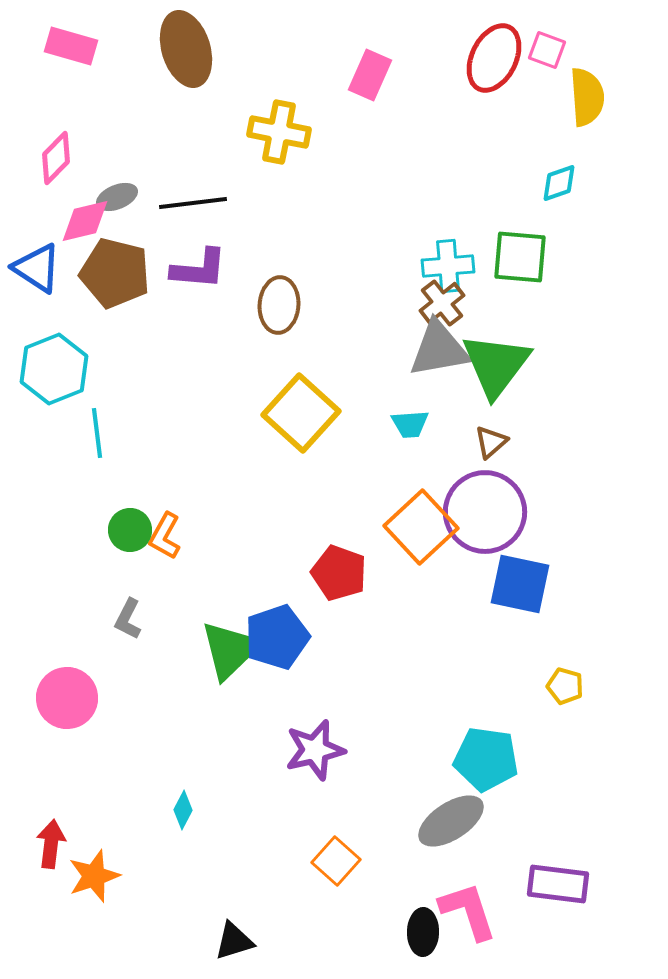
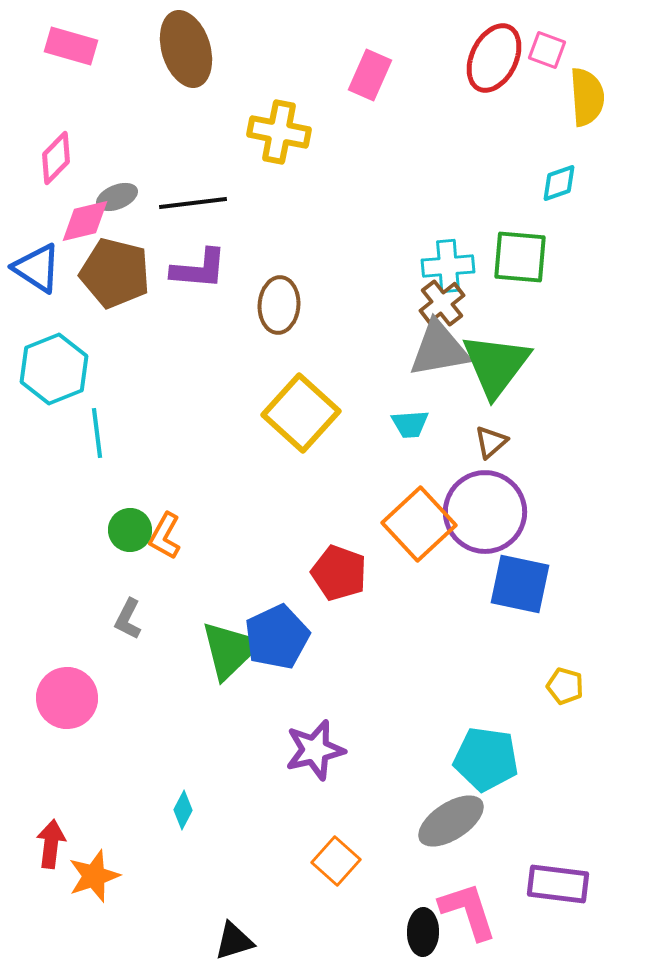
orange square at (421, 527): moved 2 px left, 3 px up
blue pentagon at (277, 637): rotated 6 degrees counterclockwise
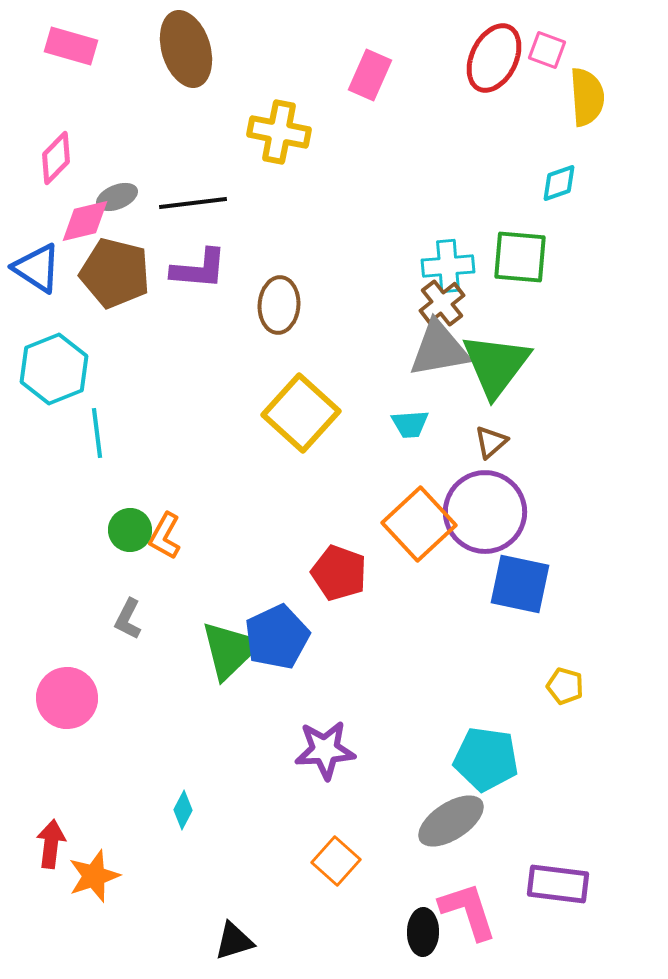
purple star at (315, 750): moved 10 px right; rotated 10 degrees clockwise
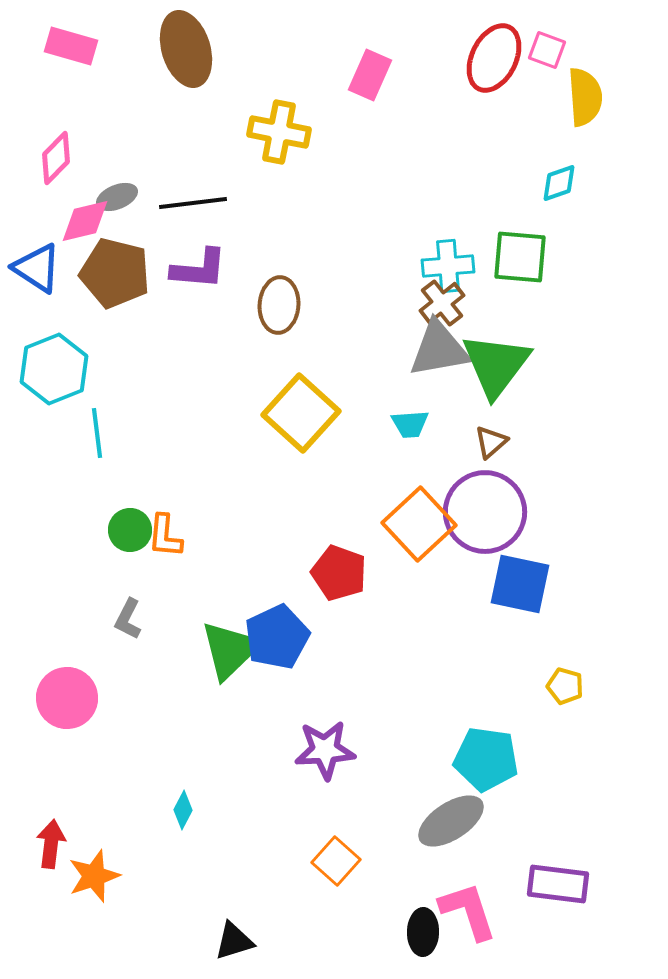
yellow semicircle at (587, 97): moved 2 px left
orange L-shape at (165, 536): rotated 24 degrees counterclockwise
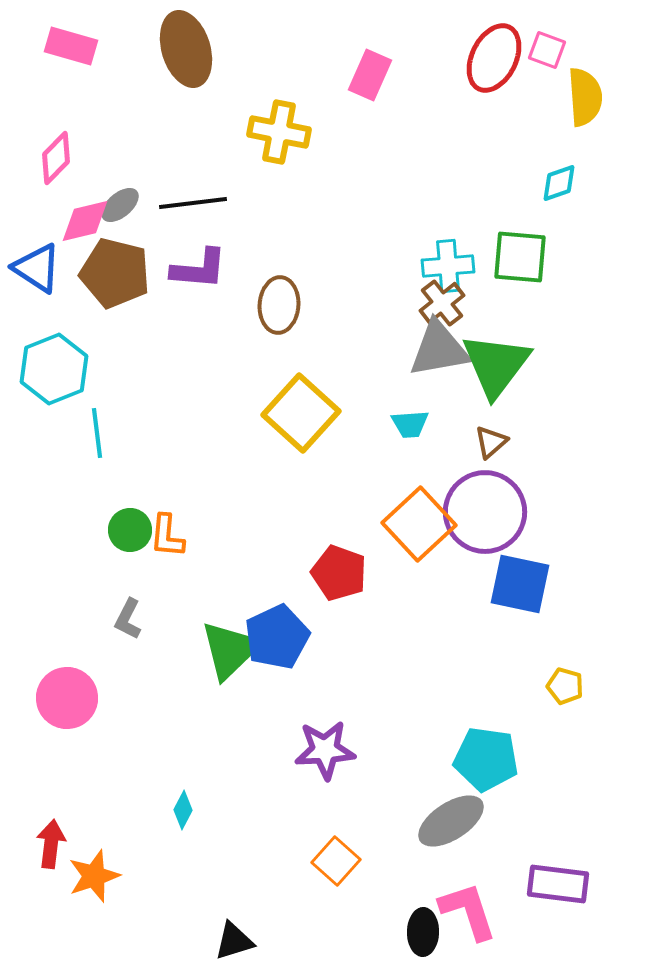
gray ellipse at (117, 197): moved 3 px right, 8 px down; rotated 18 degrees counterclockwise
orange L-shape at (165, 536): moved 2 px right
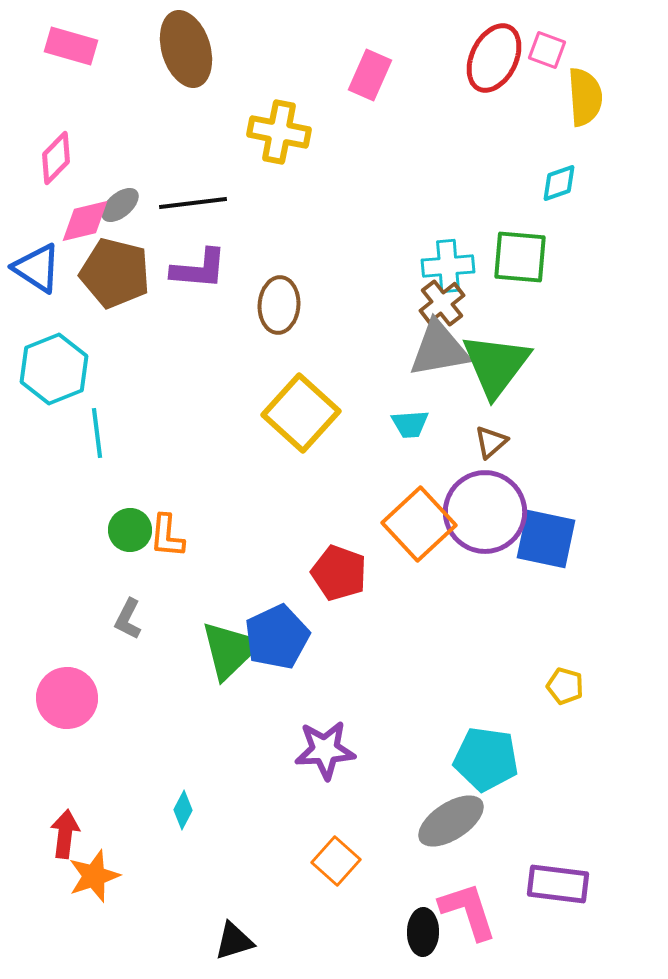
blue square at (520, 584): moved 26 px right, 45 px up
red arrow at (51, 844): moved 14 px right, 10 px up
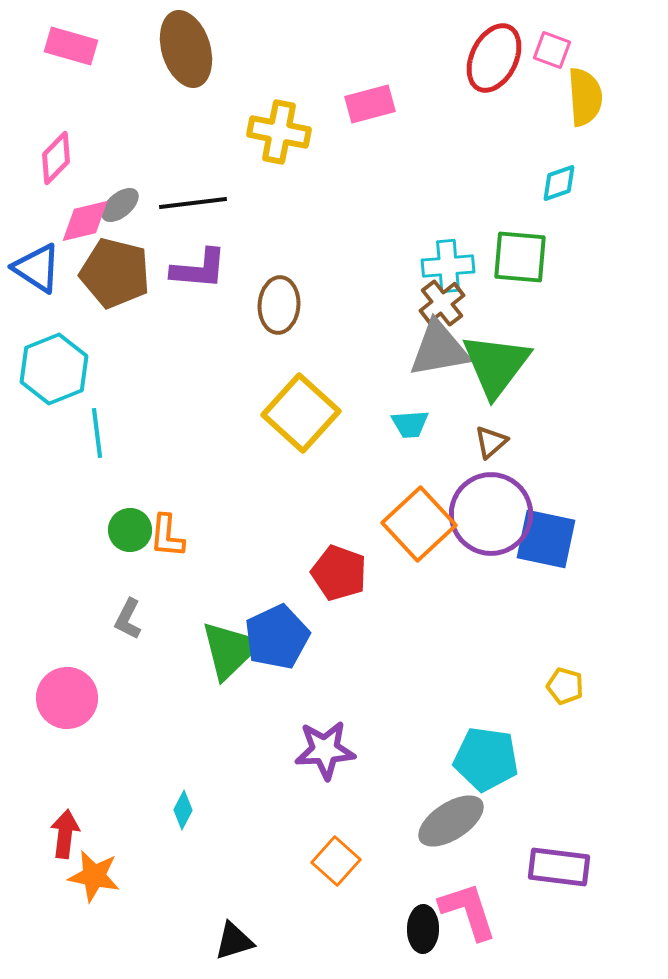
pink square at (547, 50): moved 5 px right
pink rectangle at (370, 75): moved 29 px down; rotated 51 degrees clockwise
purple circle at (485, 512): moved 6 px right, 2 px down
orange star at (94, 876): rotated 30 degrees clockwise
purple rectangle at (558, 884): moved 1 px right, 17 px up
black ellipse at (423, 932): moved 3 px up
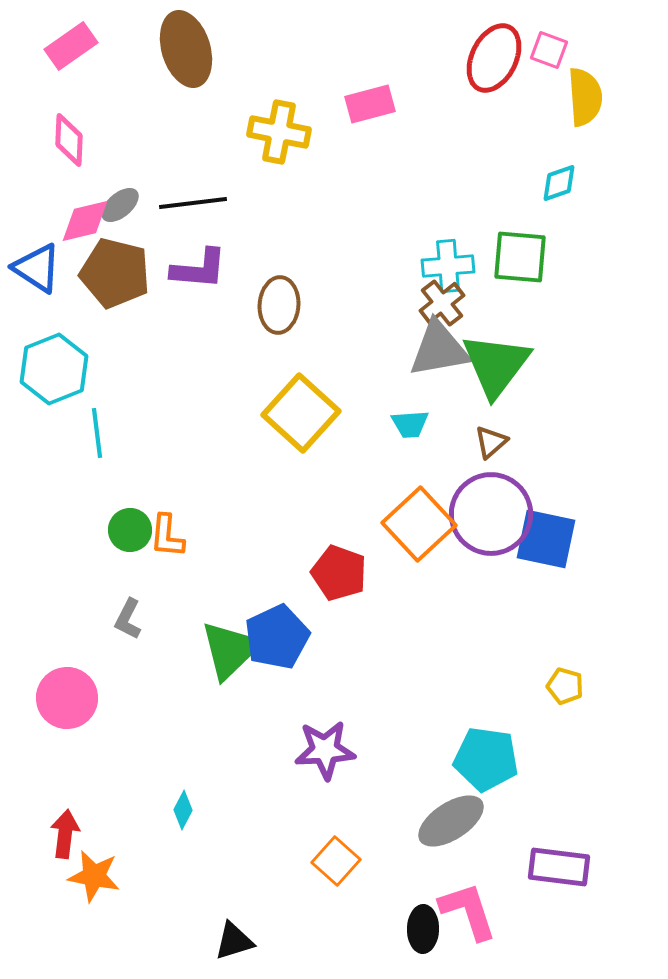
pink rectangle at (71, 46): rotated 51 degrees counterclockwise
pink square at (552, 50): moved 3 px left
pink diamond at (56, 158): moved 13 px right, 18 px up; rotated 42 degrees counterclockwise
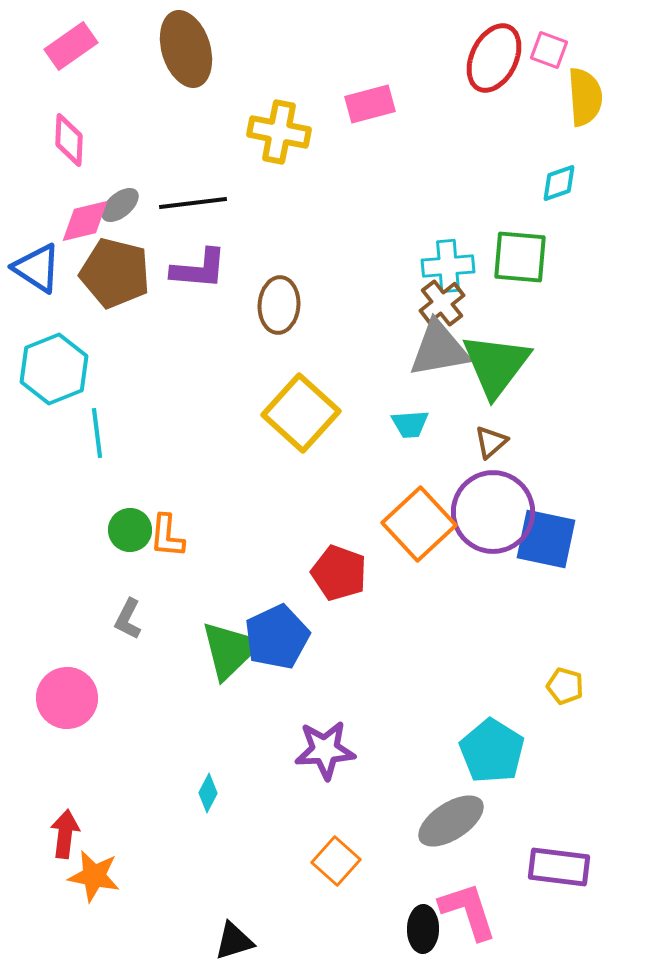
purple circle at (491, 514): moved 2 px right, 2 px up
cyan pentagon at (486, 759): moved 6 px right, 8 px up; rotated 24 degrees clockwise
cyan diamond at (183, 810): moved 25 px right, 17 px up
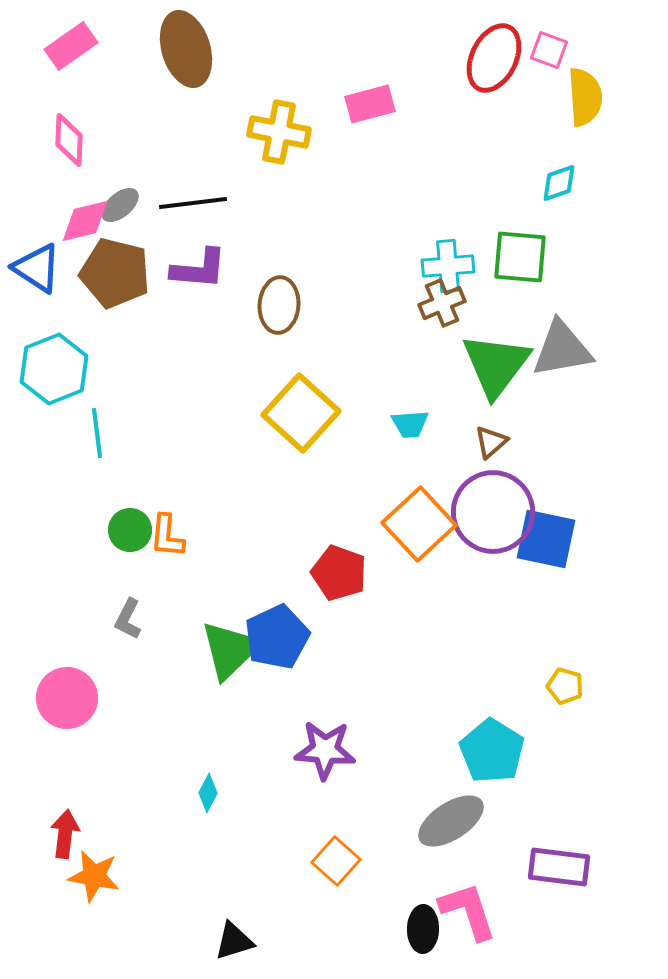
brown cross at (442, 303): rotated 15 degrees clockwise
gray triangle at (439, 349): moved 123 px right
purple star at (325, 750): rotated 8 degrees clockwise
